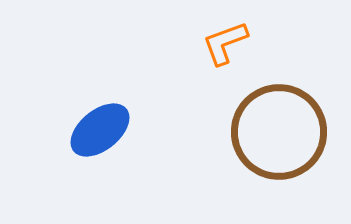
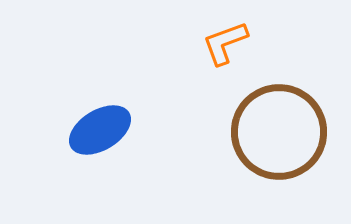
blue ellipse: rotated 8 degrees clockwise
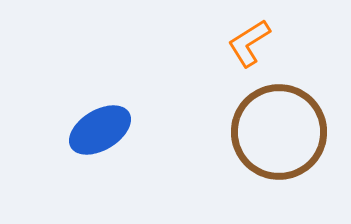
orange L-shape: moved 24 px right; rotated 12 degrees counterclockwise
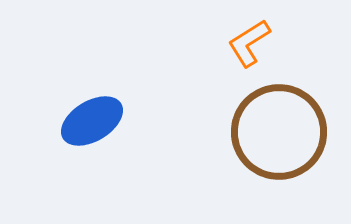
blue ellipse: moved 8 px left, 9 px up
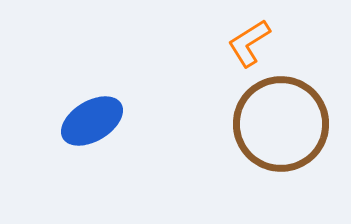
brown circle: moved 2 px right, 8 px up
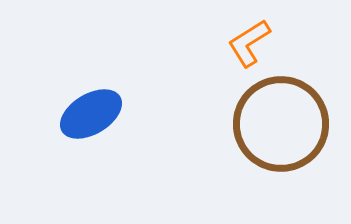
blue ellipse: moved 1 px left, 7 px up
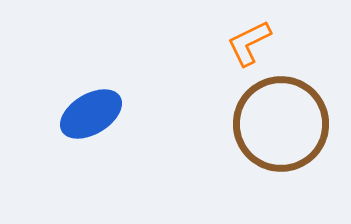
orange L-shape: rotated 6 degrees clockwise
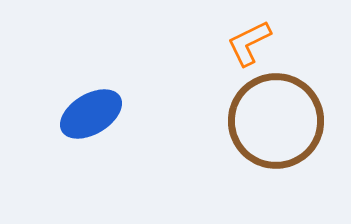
brown circle: moved 5 px left, 3 px up
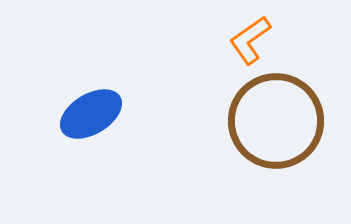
orange L-shape: moved 1 px right, 3 px up; rotated 9 degrees counterclockwise
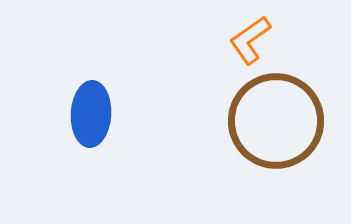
blue ellipse: rotated 56 degrees counterclockwise
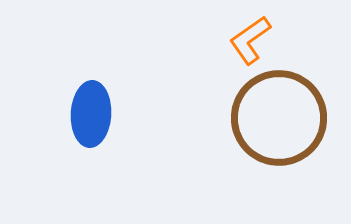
brown circle: moved 3 px right, 3 px up
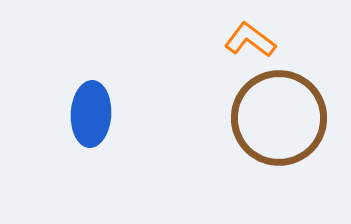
orange L-shape: rotated 72 degrees clockwise
